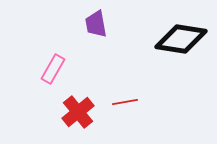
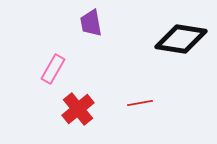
purple trapezoid: moved 5 px left, 1 px up
red line: moved 15 px right, 1 px down
red cross: moved 3 px up
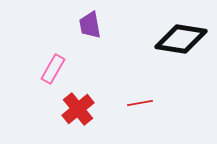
purple trapezoid: moved 1 px left, 2 px down
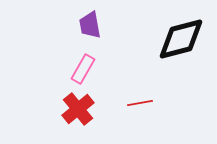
black diamond: rotated 24 degrees counterclockwise
pink rectangle: moved 30 px right
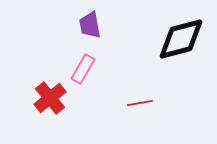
red cross: moved 28 px left, 11 px up
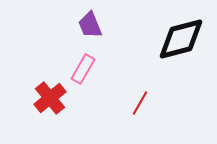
purple trapezoid: rotated 12 degrees counterclockwise
red line: rotated 50 degrees counterclockwise
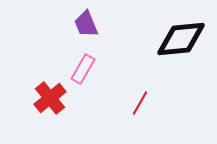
purple trapezoid: moved 4 px left, 1 px up
black diamond: rotated 9 degrees clockwise
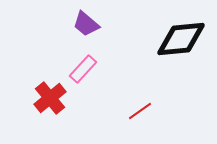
purple trapezoid: rotated 28 degrees counterclockwise
pink rectangle: rotated 12 degrees clockwise
red line: moved 8 px down; rotated 25 degrees clockwise
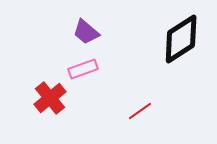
purple trapezoid: moved 8 px down
black diamond: rotated 27 degrees counterclockwise
pink rectangle: rotated 28 degrees clockwise
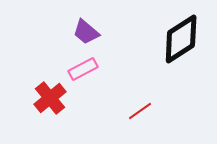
pink rectangle: rotated 8 degrees counterclockwise
